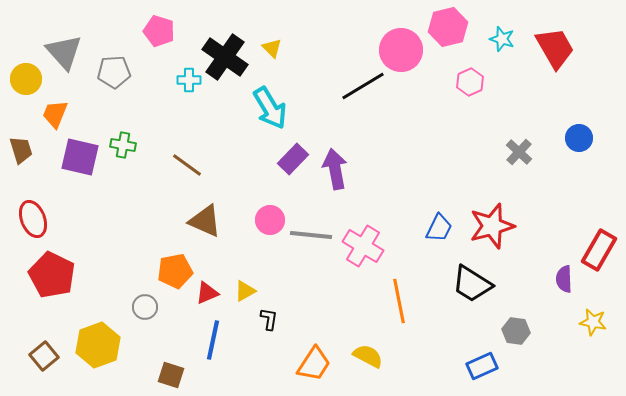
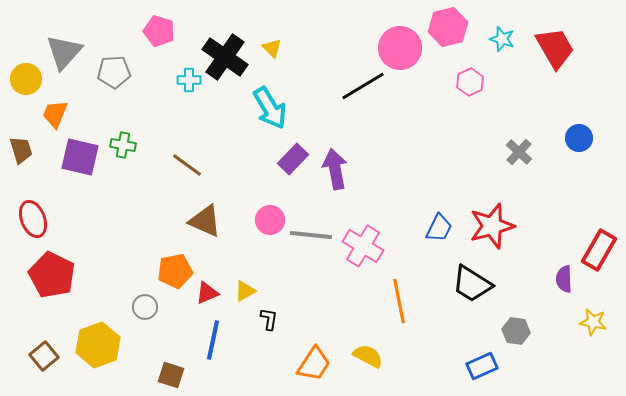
pink circle at (401, 50): moved 1 px left, 2 px up
gray triangle at (64, 52): rotated 24 degrees clockwise
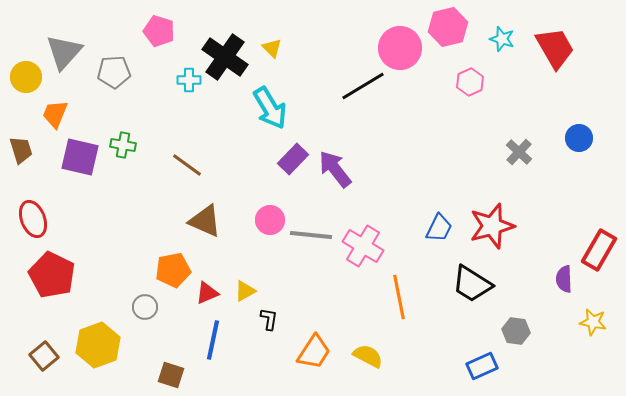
yellow circle at (26, 79): moved 2 px up
purple arrow at (335, 169): rotated 27 degrees counterclockwise
orange pentagon at (175, 271): moved 2 px left, 1 px up
orange line at (399, 301): moved 4 px up
orange trapezoid at (314, 364): moved 12 px up
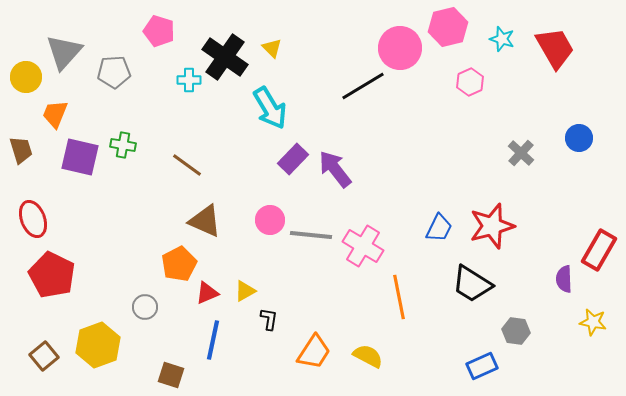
gray cross at (519, 152): moved 2 px right, 1 px down
orange pentagon at (173, 270): moved 6 px right, 6 px up; rotated 16 degrees counterclockwise
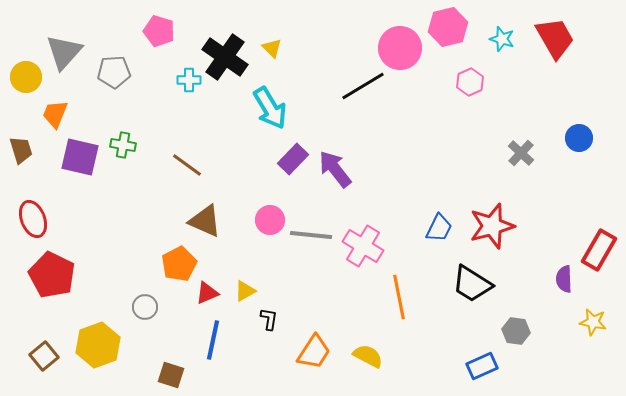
red trapezoid at (555, 48): moved 10 px up
